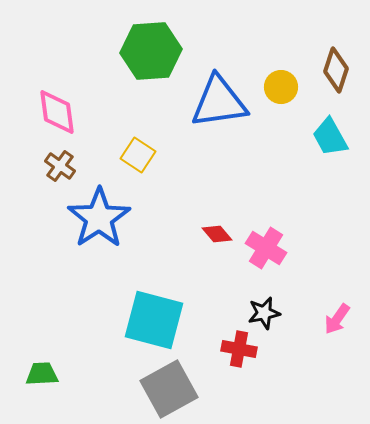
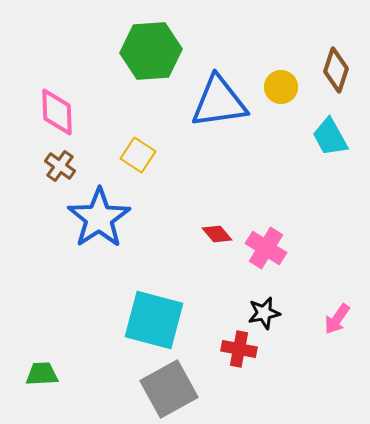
pink diamond: rotated 6 degrees clockwise
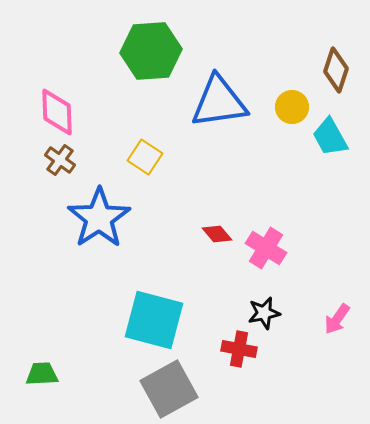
yellow circle: moved 11 px right, 20 px down
yellow square: moved 7 px right, 2 px down
brown cross: moved 6 px up
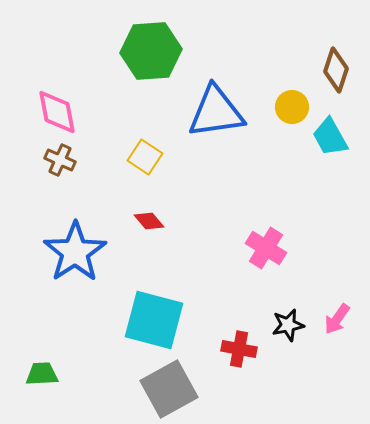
blue triangle: moved 3 px left, 10 px down
pink diamond: rotated 9 degrees counterclockwise
brown cross: rotated 12 degrees counterclockwise
blue star: moved 24 px left, 34 px down
red diamond: moved 68 px left, 13 px up
black star: moved 24 px right, 12 px down
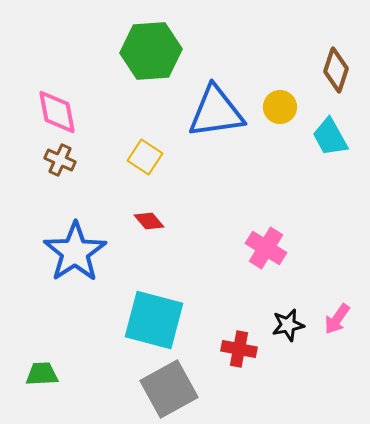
yellow circle: moved 12 px left
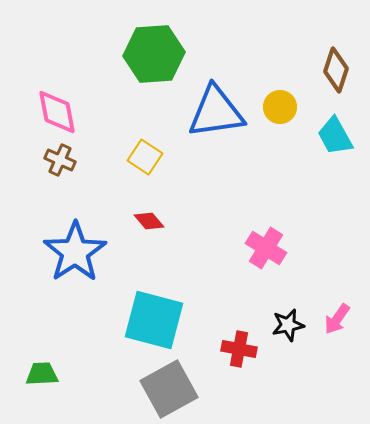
green hexagon: moved 3 px right, 3 px down
cyan trapezoid: moved 5 px right, 1 px up
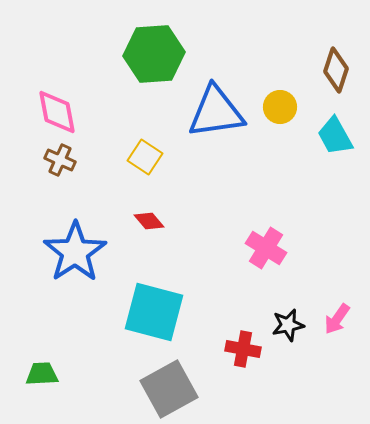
cyan square: moved 8 px up
red cross: moved 4 px right
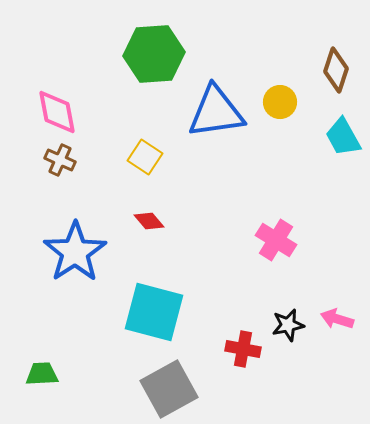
yellow circle: moved 5 px up
cyan trapezoid: moved 8 px right, 1 px down
pink cross: moved 10 px right, 8 px up
pink arrow: rotated 72 degrees clockwise
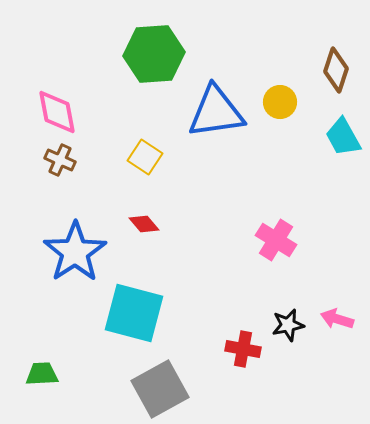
red diamond: moved 5 px left, 3 px down
cyan square: moved 20 px left, 1 px down
gray square: moved 9 px left
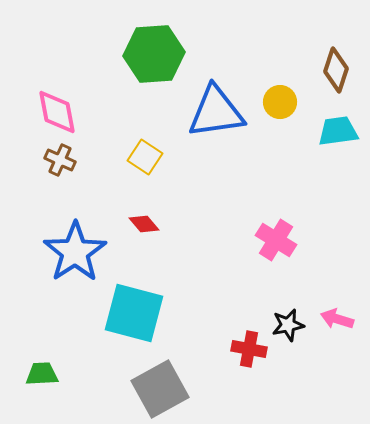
cyan trapezoid: moved 5 px left, 6 px up; rotated 111 degrees clockwise
red cross: moved 6 px right
